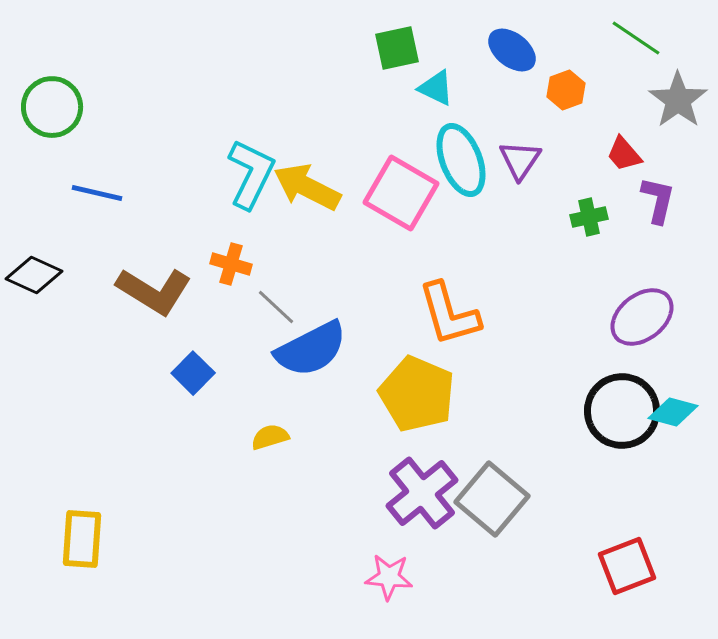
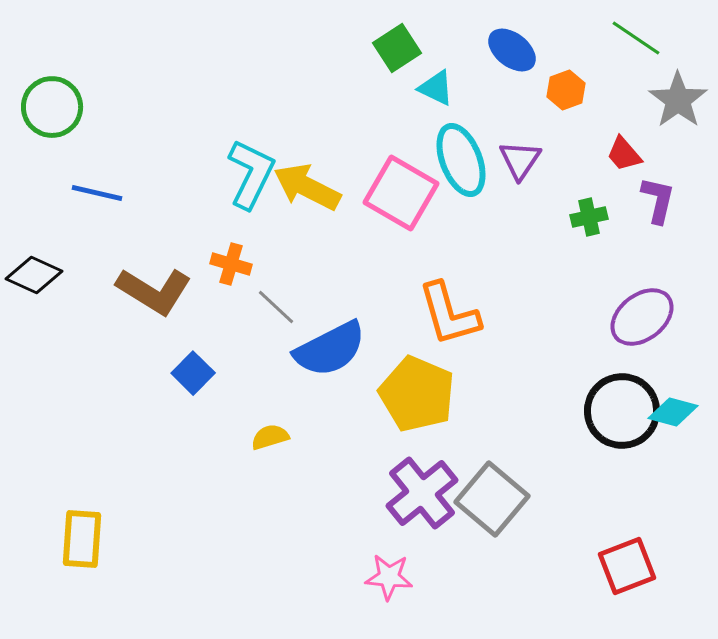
green square: rotated 21 degrees counterclockwise
blue semicircle: moved 19 px right
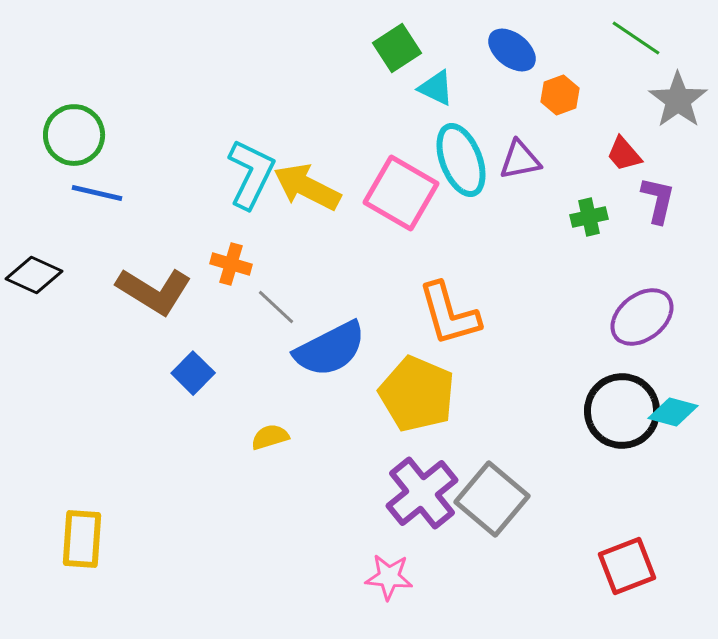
orange hexagon: moved 6 px left, 5 px down
green circle: moved 22 px right, 28 px down
purple triangle: rotated 45 degrees clockwise
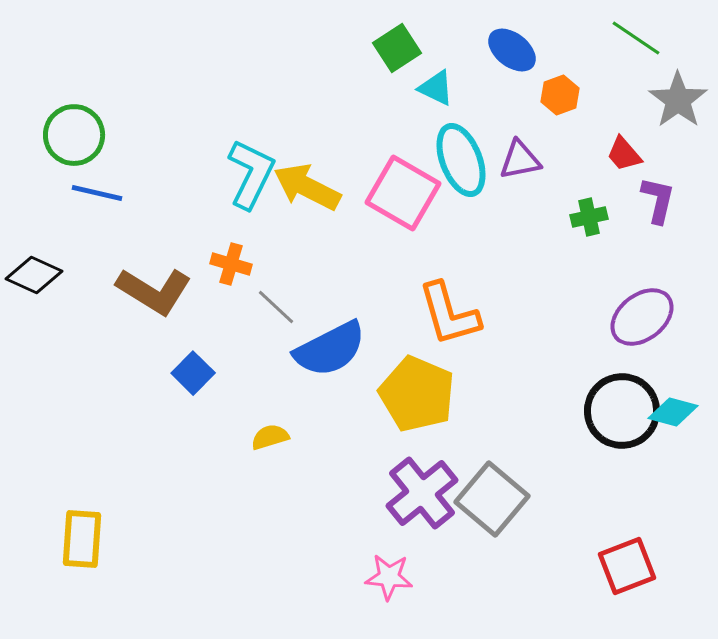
pink square: moved 2 px right
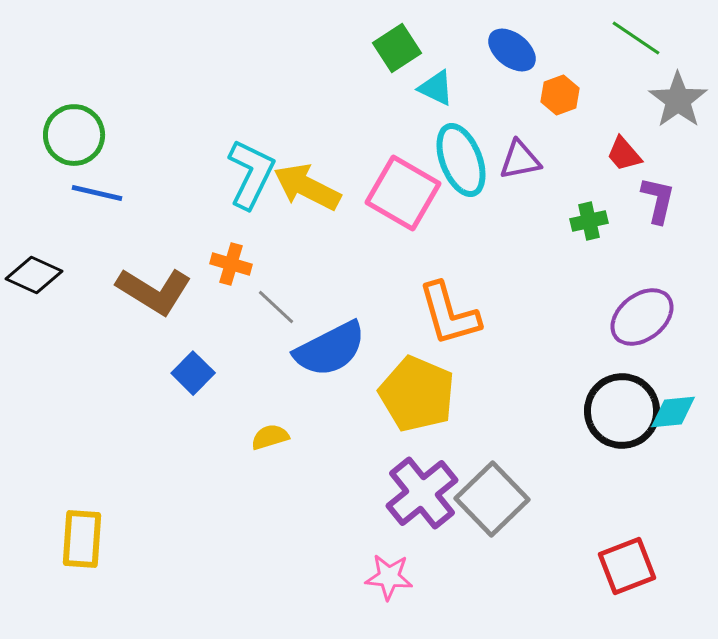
green cross: moved 4 px down
cyan diamond: rotated 21 degrees counterclockwise
gray square: rotated 6 degrees clockwise
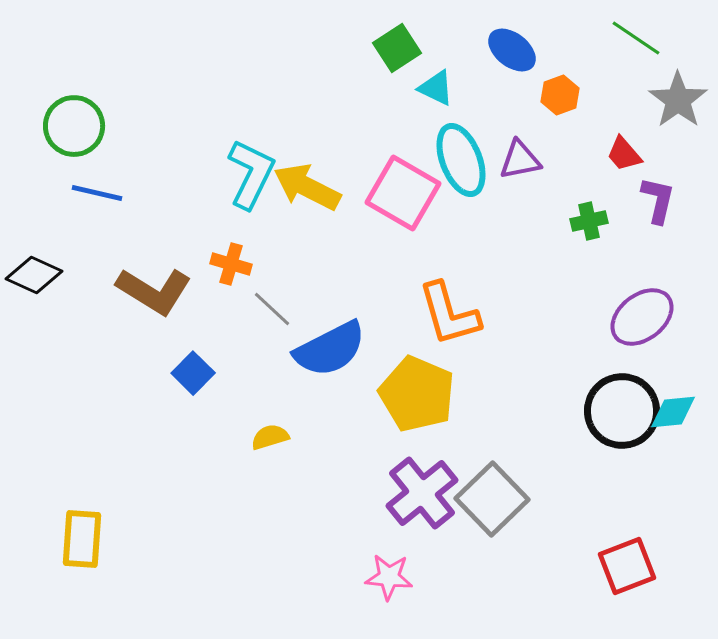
green circle: moved 9 px up
gray line: moved 4 px left, 2 px down
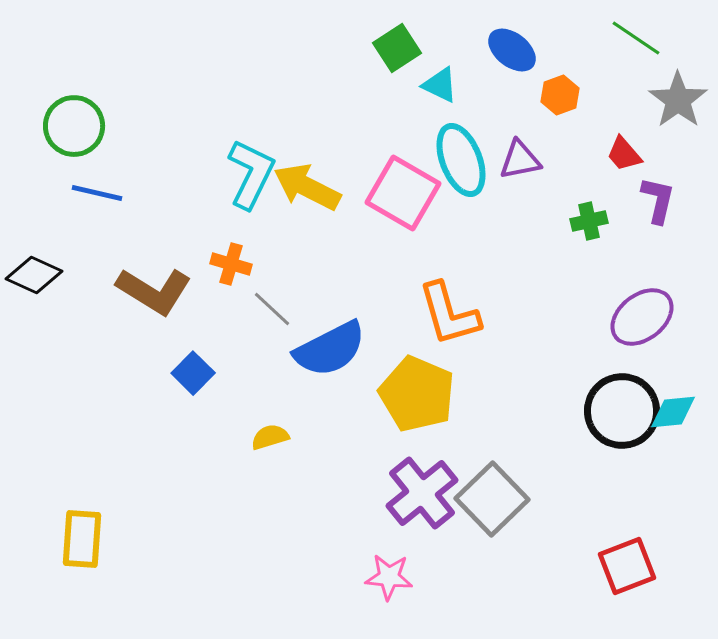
cyan triangle: moved 4 px right, 3 px up
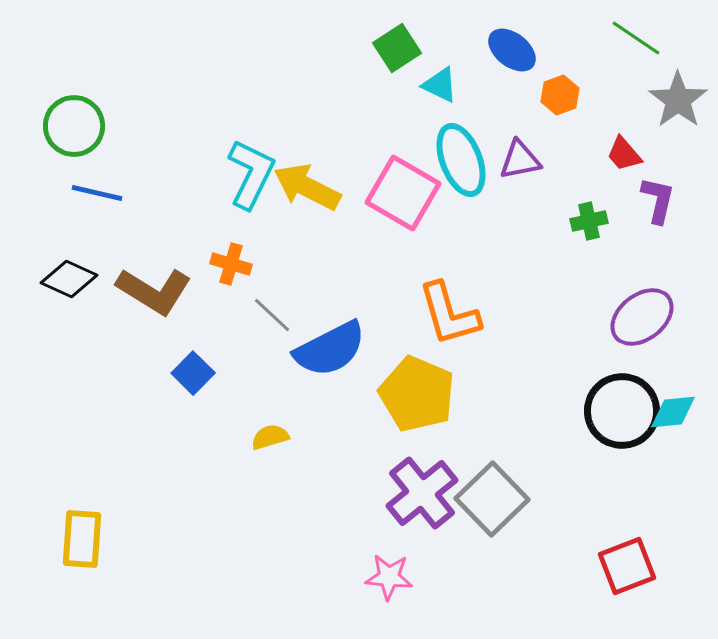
black diamond: moved 35 px right, 4 px down
gray line: moved 6 px down
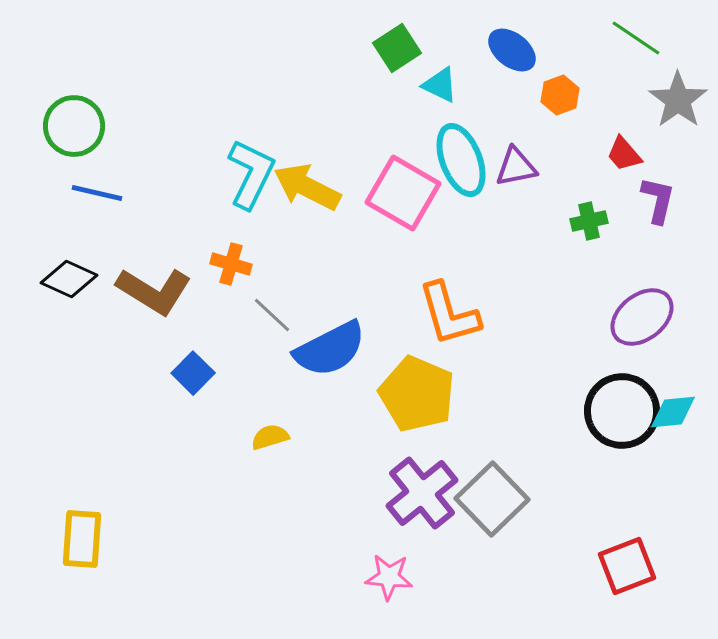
purple triangle: moved 4 px left, 7 px down
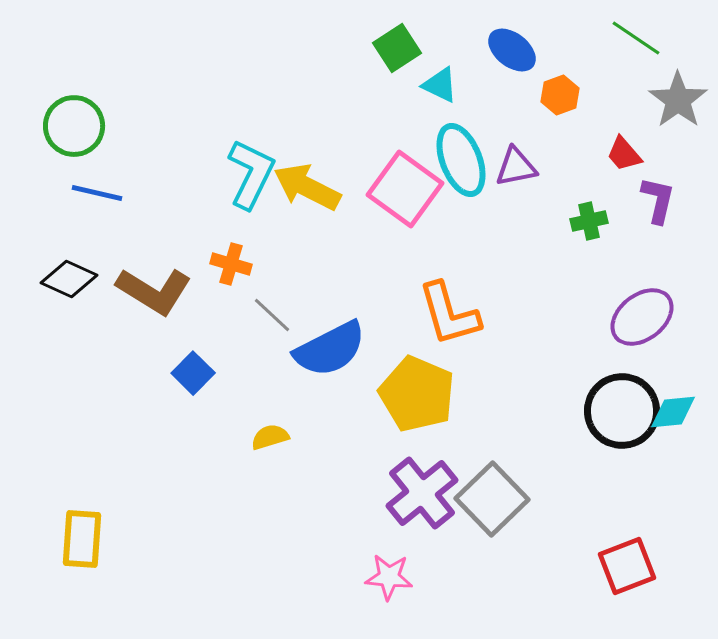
pink square: moved 2 px right, 4 px up; rotated 6 degrees clockwise
